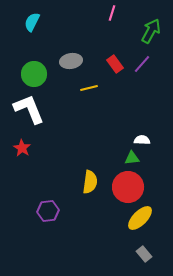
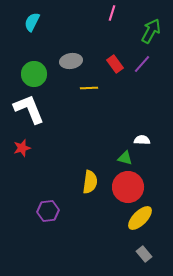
yellow line: rotated 12 degrees clockwise
red star: rotated 24 degrees clockwise
green triangle: moved 7 px left; rotated 21 degrees clockwise
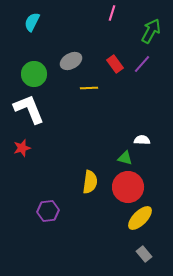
gray ellipse: rotated 20 degrees counterclockwise
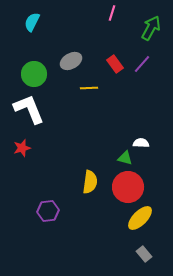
green arrow: moved 3 px up
white semicircle: moved 1 px left, 3 px down
